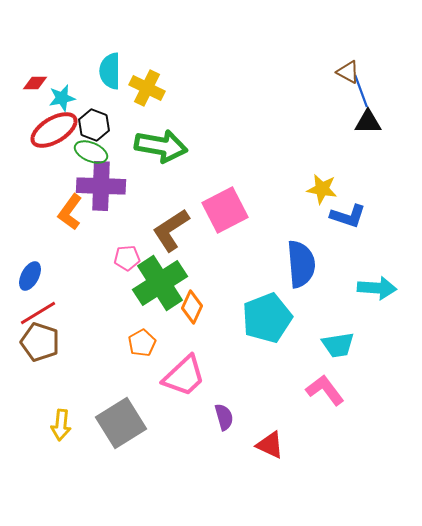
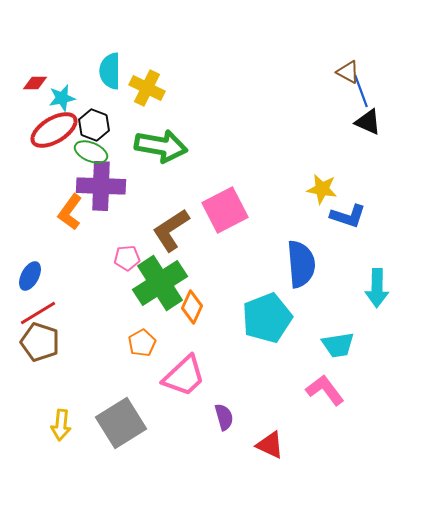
black triangle: rotated 24 degrees clockwise
cyan arrow: rotated 87 degrees clockwise
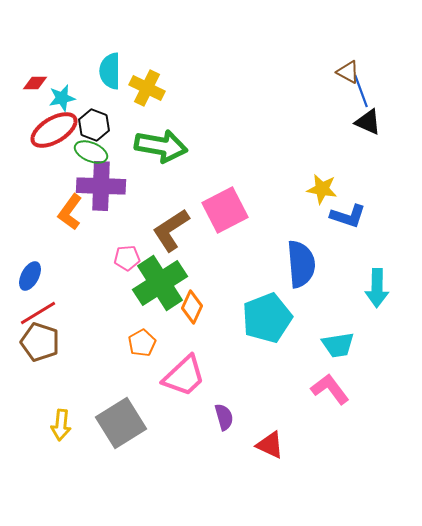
pink L-shape: moved 5 px right, 1 px up
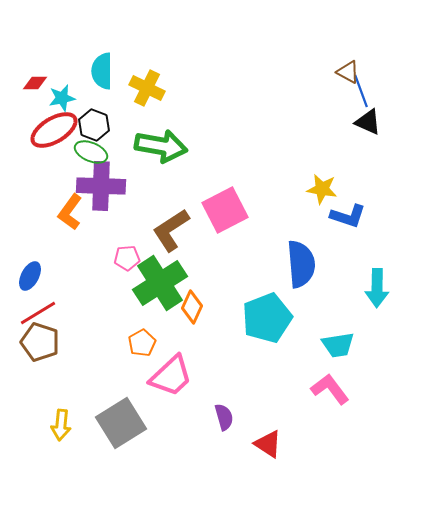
cyan semicircle: moved 8 px left
pink trapezoid: moved 13 px left
red triangle: moved 2 px left, 1 px up; rotated 8 degrees clockwise
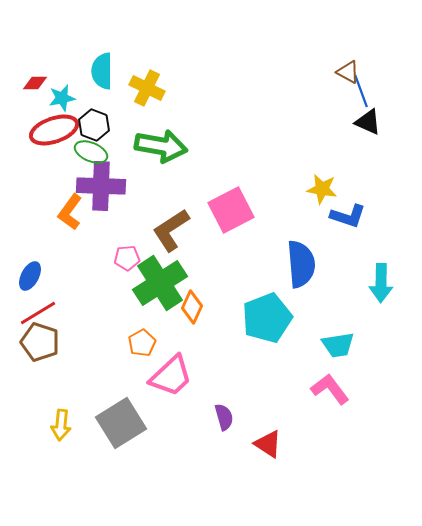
red ellipse: rotated 12 degrees clockwise
pink square: moved 6 px right
cyan arrow: moved 4 px right, 5 px up
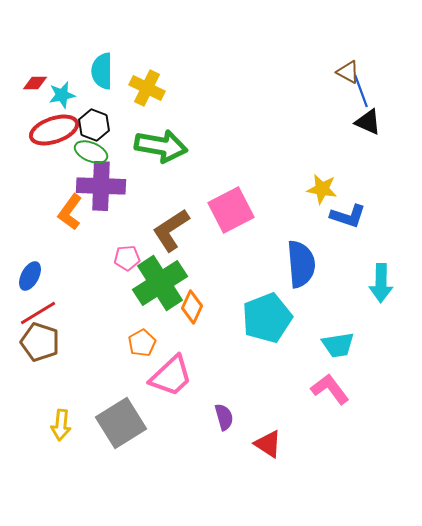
cyan star: moved 3 px up
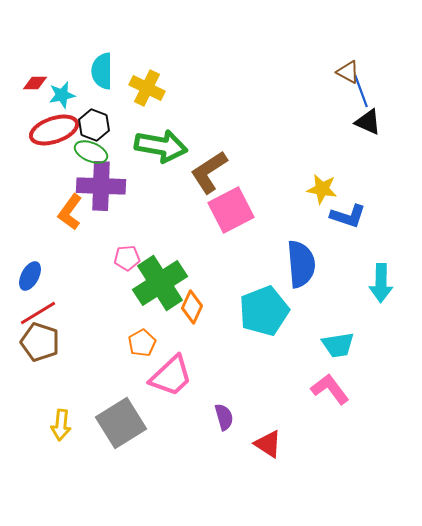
brown L-shape: moved 38 px right, 58 px up
cyan pentagon: moved 3 px left, 7 px up
